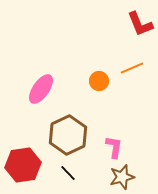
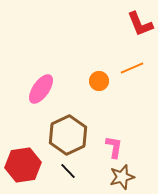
black line: moved 2 px up
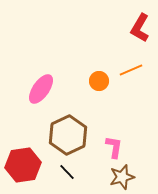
red L-shape: moved 4 px down; rotated 52 degrees clockwise
orange line: moved 1 px left, 2 px down
black line: moved 1 px left, 1 px down
